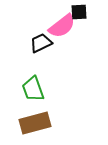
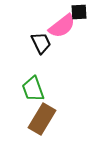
black trapezoid: rotated 90 degrees clockwise
brown rectangle: moved 7 px right, 4 px up; rotated 44 degrees counterclockwise
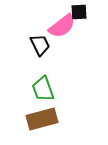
black trapezoid: moved 1 px left, 2 px down
green trapezoid: moved 10 px right
brown rectangle: rotated 44 degrees clockwise
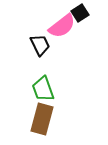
black square: moved 1 px right, 1 px down; rotated 30 degrees counterclockwise
brown rectangle: rotated 60 degrees counterclockwise
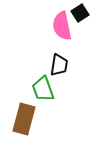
pink semicircle: rotated 116 degrees clockwise
black trapezoid: moved 19 px right, 20 px down; rotated 35 degrees clockwise
brown rectangle: moved 18 px left
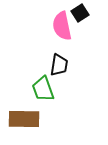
brown rectangle: rotated 76 degrees clockwise
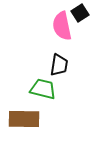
green trapezoid: rotated 124 degrees clockwise
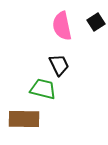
black square: moved 16 px right, 9 px down
black trapezoid: rotated 35 degrees counterclockwise
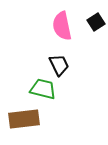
brown rectangle: rotated 8 degrees counterclockwise
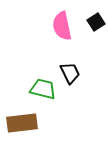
black trapezoid: moved 11 px right, 8 px down
brown rectangle: moved 2 px left, 4 px down
